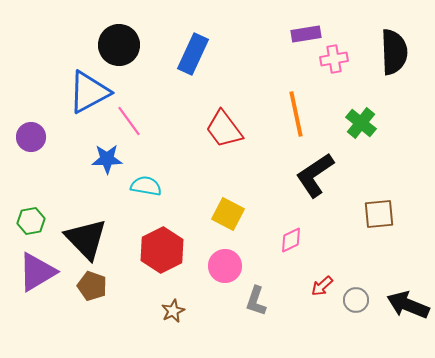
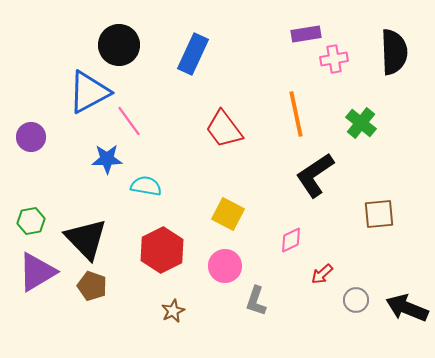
red arrow: moved 12 px up
black arrow: moved 1 px left, 3 px down
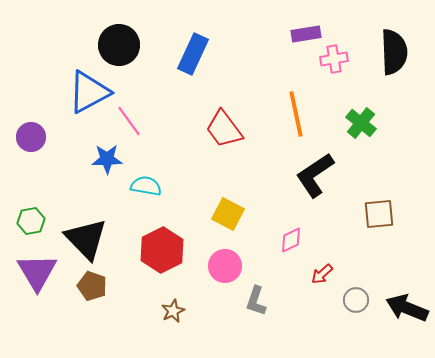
purple triangle: rotated 30 degrees counterclockwise
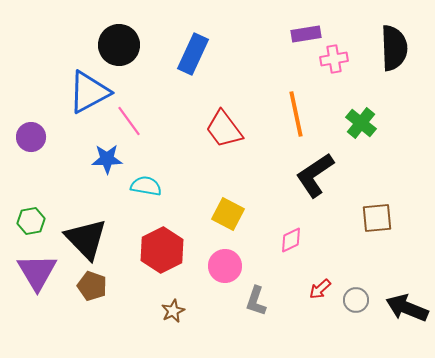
black semicircle: moved 4 px up
brown square: moved 2 px left, 4 px down
red arrow: moved 2 px left, 15 px down
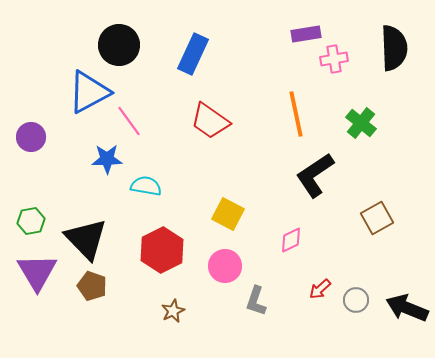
red trapezoid: moved 14 px left, 8 px up; rotated 18 degrees counterclockwise
brown square: rotated 24 degrees counterclockwise
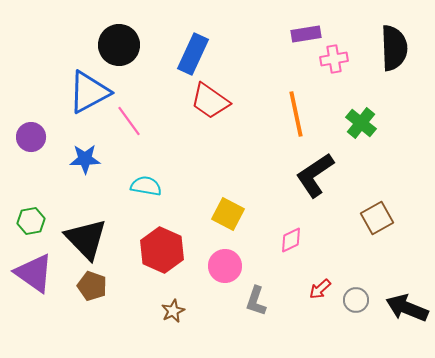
red trapezoid: moved 20 px up
blue star: moved 22 px left
red hexagon: rotated 9 degrees counterclockwise
purple triangle: moved 3 px left, 1 px down; rotated 24 degrees counterclockwise
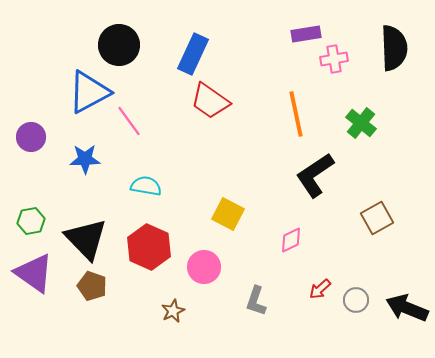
red hexagon: moved 13 px left, 3 px up
pink circle: moved 21 px left, 1 px down
